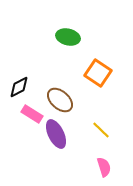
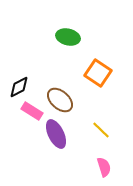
pink rectangle: moved 3 px up
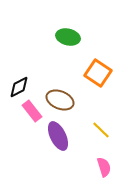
brown ellipse: rotated 20 degrees counterclockwise
pink rectangle: rotated 20 degrees clockwise
purple ellipse: moved 2 px right, 2 px down
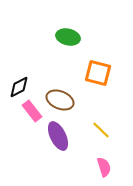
orange square: rotated 20 degrees counterclockwise
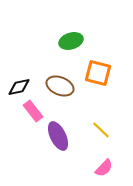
green ellipse: moved 3 px right, 4 px down; rotated 30 degrees counterclockwise
black diamond: rotated 15 degrees clockwise
brown ellipse: moved 14 px up
pink rectangle: moved 1 px right
pink semicircle: moved 1 px down; rotated 60 degrees clockwise
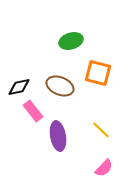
purple ellipse: rotated 16 degrees clockwise
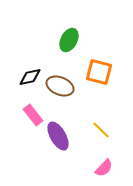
green ellipse: moved 2 px left, 1 px up; rotated 45 degrees counterclockwise
orange square: moved 1 px right, 1 px up
black diamond: moved 11 px right, 10 px up
pink rectangle: moved 4 px down
purple ellipse: rotated 20 degrees counterclockwise
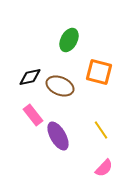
yellow line: rotated 12 degrees clockwise
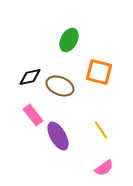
pink semicircle: rotated 12 degrees clockwise
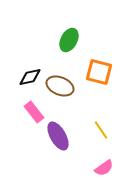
pink rectangle: moved 1 px right, 3 px up
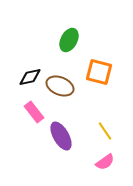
yellow line: moved 4 px right, 1 px down
purple ellipse: moved 3 px right
pink semicircle: moved 1 px right, 6 px up
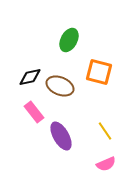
pink semicircle: moved 1 px right, 2 px down; rotated 12 degrees clockwise
